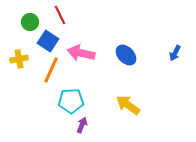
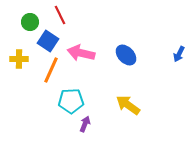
blue arrow: moved 4 px right, 1 px down
yellow cross: rotated 12 degrees clockwise
purple arrow: moved 3 px right, 1 px up
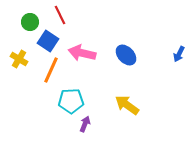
pink arrow: moved 1 px right
yellow cross: rotated 30 degrees clockwise
yellow arrow: moved 1 px left
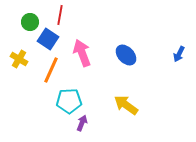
red line: rotated 36 degrees clockwise
blue square: moved 2 px up
pink arrow: rotated 56 degrees clockwise
cyan pentagon: moved 2 px left
yellow arrow: moved 1 px left
purple arrow: moved 3 px left, 1 px up
